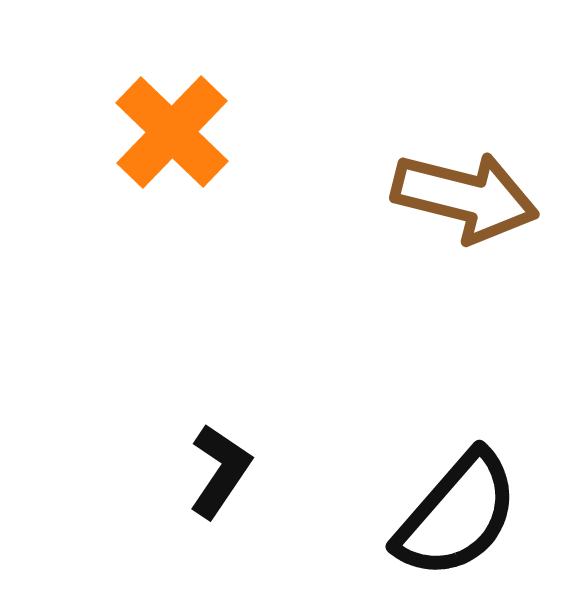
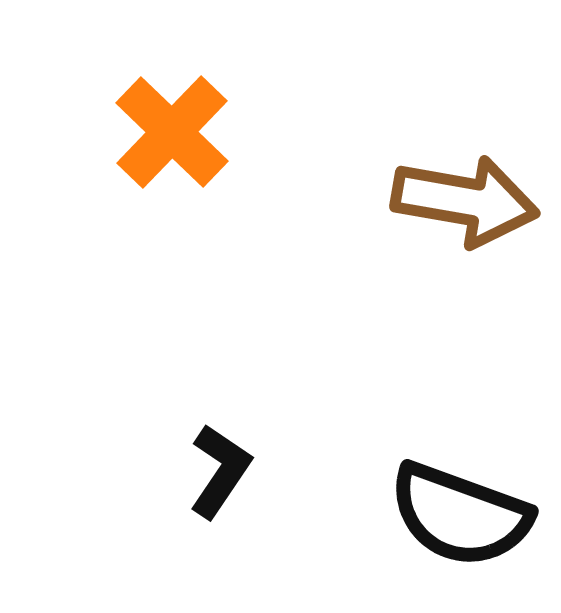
brown arrow: moved 4 px down; rotated 4 degrees counterclockwise
black semicircle: moved 3 px right; rotated 69 degrees clockwise
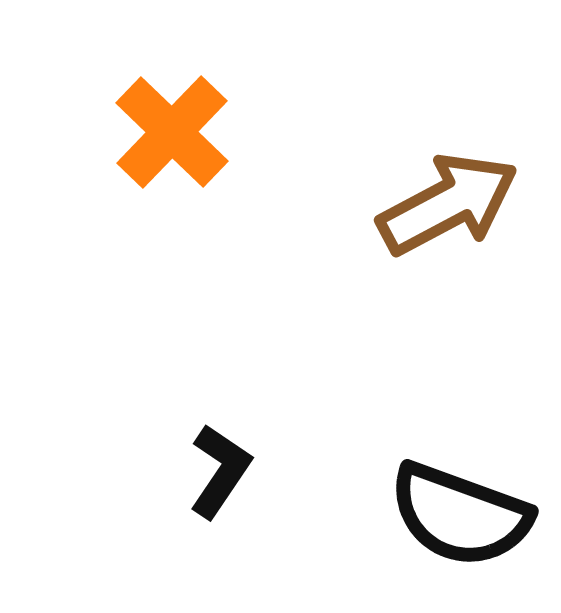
brown arrow: moved 17 px left, 3 px down; rotated 38 degrees counterclockwise
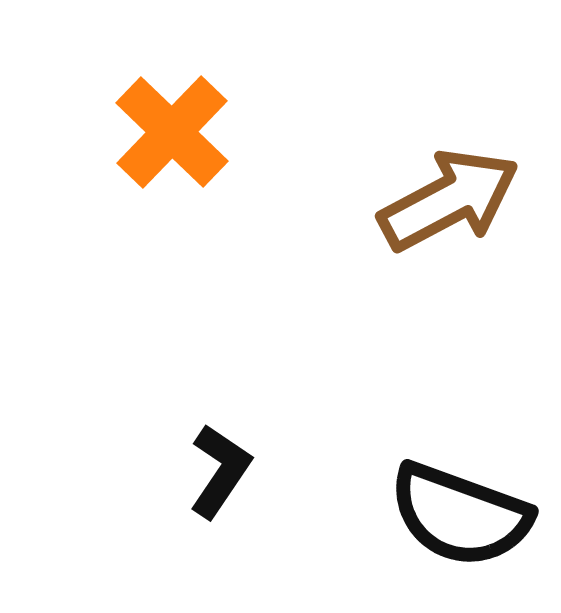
brown arrow: moved 1 px right, 4 px up
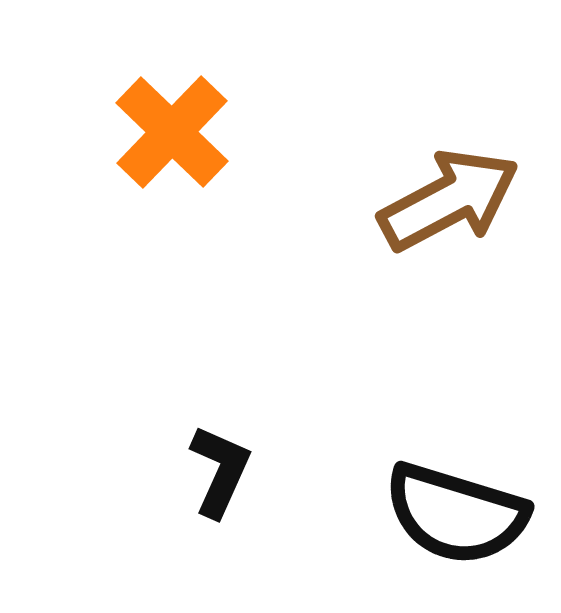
black L-shape: rotated 10 degrees counterclockwise
black semicircle: moved 4 px left, 1 px up; rotated 3 degrees counterclockwise
